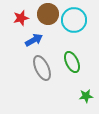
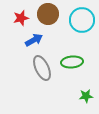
cyan circle: moved 8 px right
green ellipse: rotated 70 degrees counterclockwise
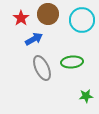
red star: rotated 21 degrees counterclockwise
blue arrow: moved 1 px up
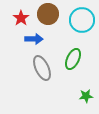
blue arrow: rotated 30 degrees clockwise
green ellipse: moved 1 px right, 3 px up; rotated 60 degrees counterclockwise
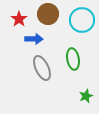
red star: moved 2 px left, 1 px down
green ellipse: rotated 35 degrees counterclockwise
green star: rotated 16 degrees counterclockwise
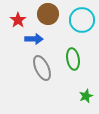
red star: moved 1 px left, 1 px down
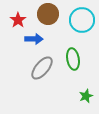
gray ellipse: rotated 65 degrees clockwise
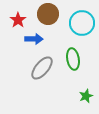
cyan circle: moved 3 px down
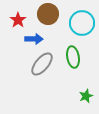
green ellipse: moved 2 px up
gray ellipse: moved 4 px up
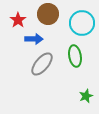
green ellipse: moved 2 px right, 1 px up
